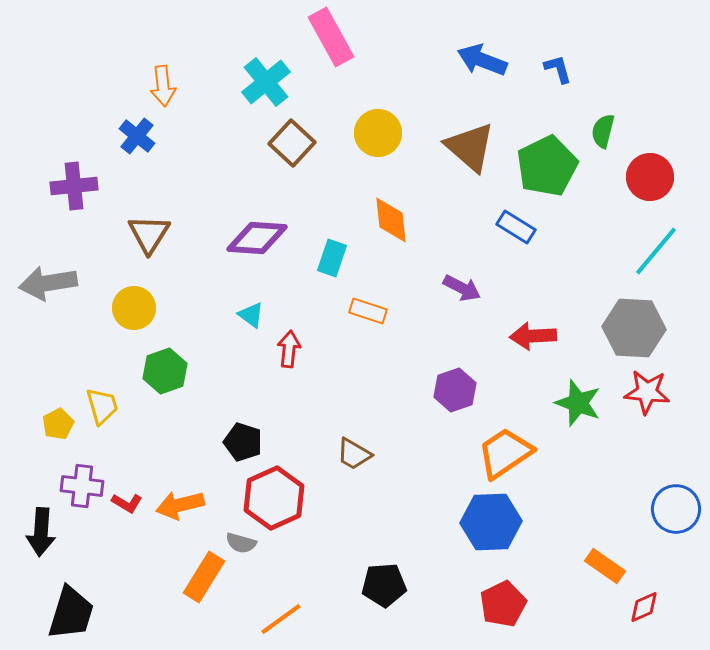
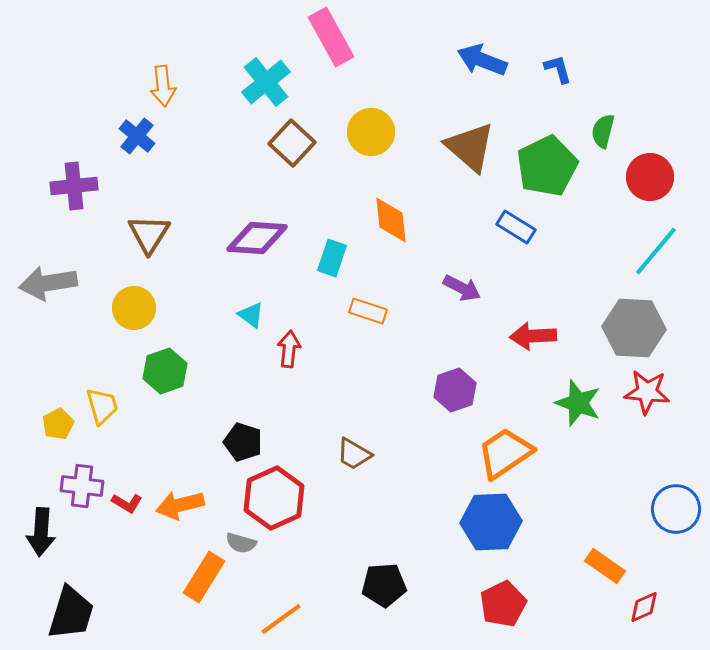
yellow circle at (378, 133): moved 7 px left, 1 px up
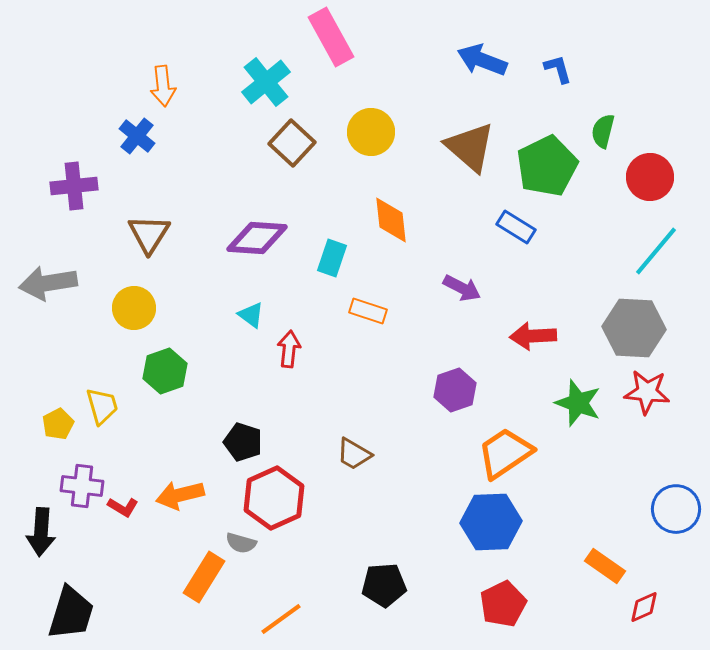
red L-shape at (127, 503): moved 4 px left, 4 px down
orange arrow at (180, 505): moved 10 px up
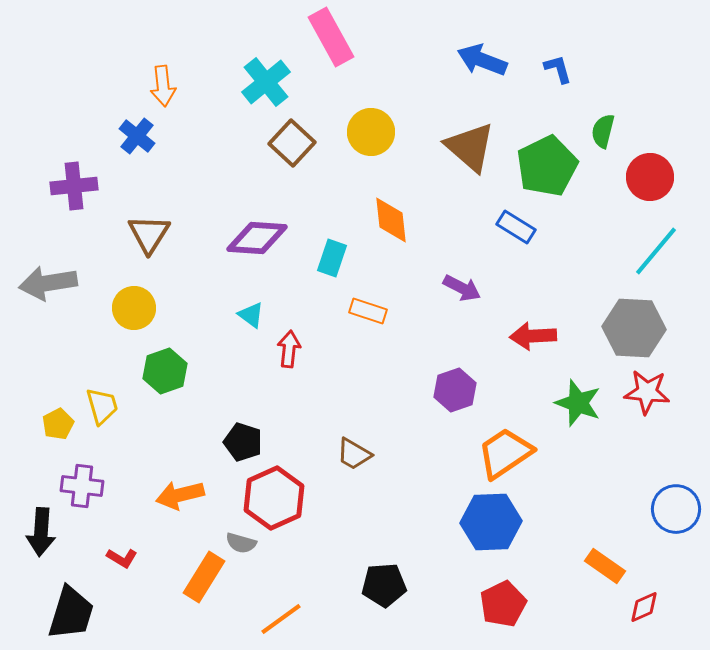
red L-shape at (123, 507): moved 1 px left, 51 px down
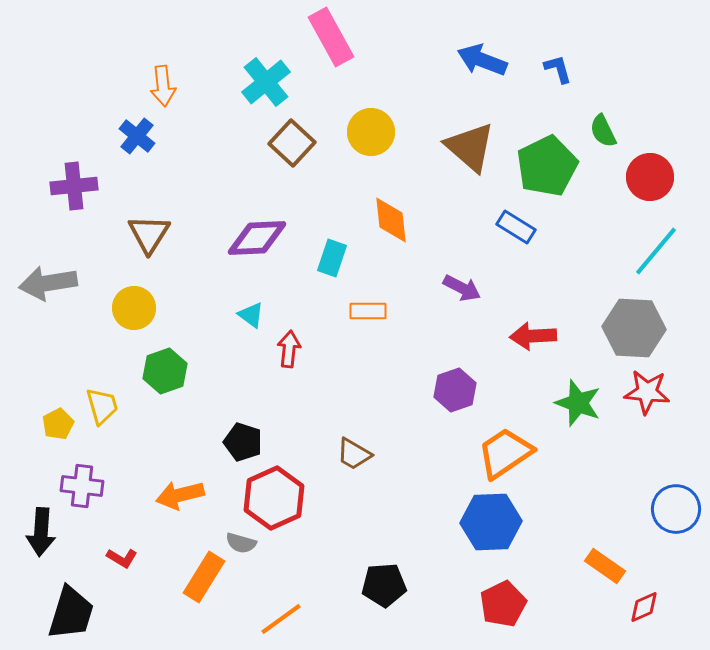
green semicircle at (603, 131): rotated 40 degrees counterclockwise
purple diamond at (257, 238): rotated 6 degrees counterclockwise
orange rectangle at (368, 311): rotated 18 degrees counterclockwise
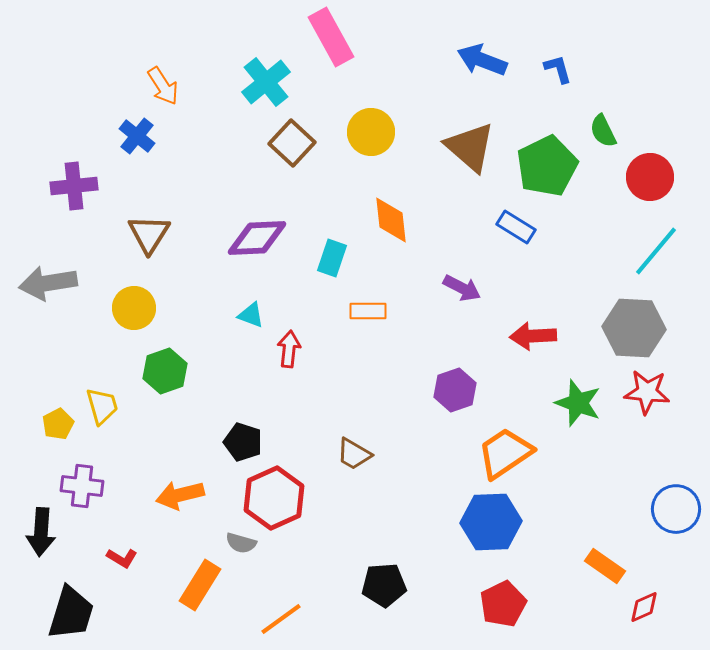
orange arrow at (163, 86): rotated 27 degrees counterclockwise
cyan triangle at (251, 315): rotated 16 degrees counterclockwise
orange rectangle at (204, 577): moved 4 px left, 8 px down
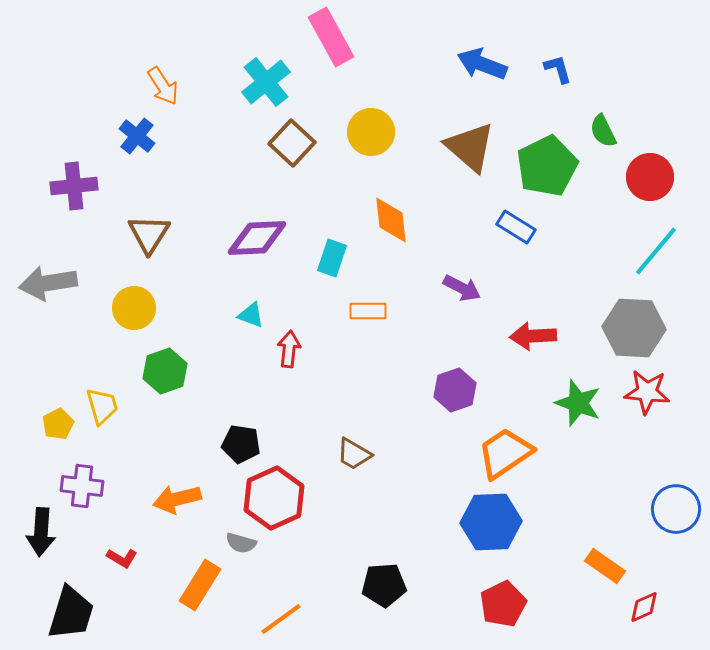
blue arrow at (482, 60): moved 4 px down
black pentagon at (243, 442): moved 2 px left, 2 px down; rotated 9 degrees counterclockwise
orange arrow at (180, 495): moved 3 px left, 4 px down
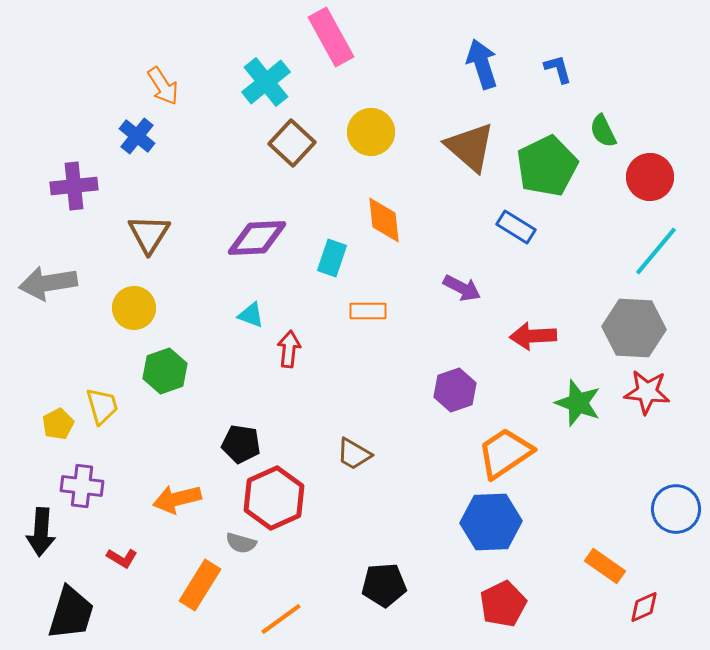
blue arrow at (482, 64): rotated 51 degrees clockwise
orange diamond at (391, 220): moved 7 px left
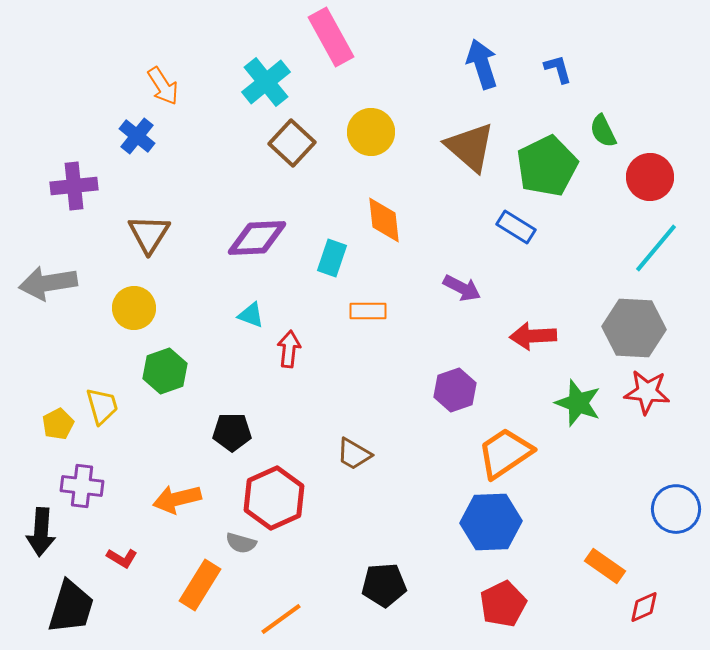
cyan line at (656, 251): moved 3 px up
black pentagon at (241, 444): moved 9 px left, 12 px up; rotated 9 degrees counterclockwise
black trapezoid at (71, 613): moved 6 px up
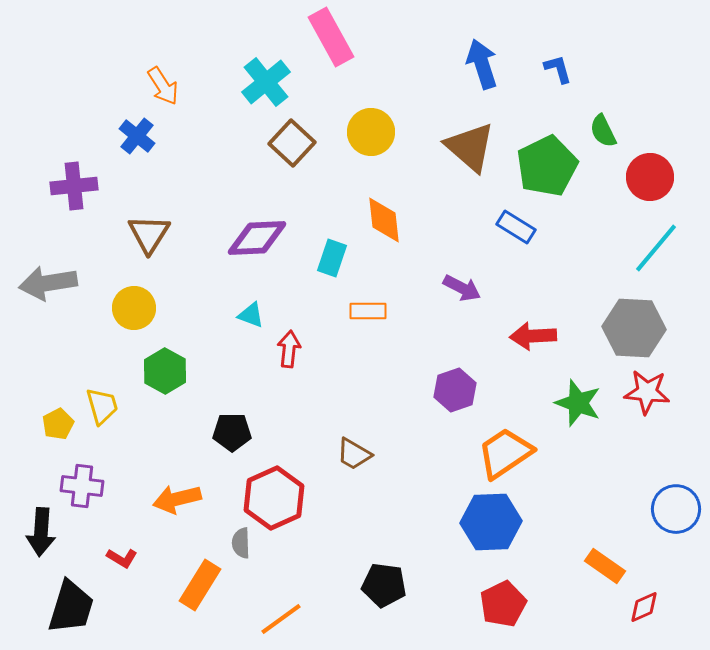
green hexagon at (165, 371): rotated 12 degrees counterclockwise
gray semicircle at (241, 543): rotated 72 degrees clockwise
black pentagon at (384, 585): rotated 12 degrees clockwise
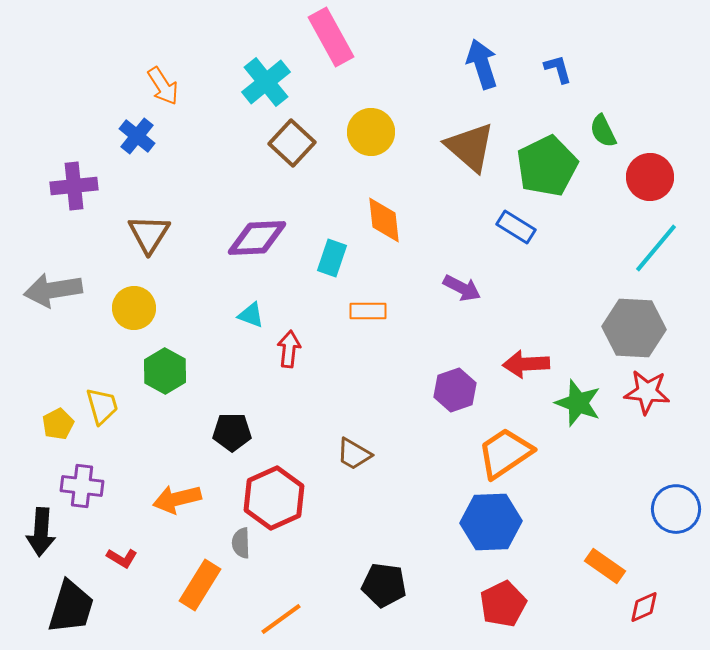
gray arrow at (48, 283): moved 5 px right, 7 px down
red arrow at (533, 336): moved 7 px left, 28 px down
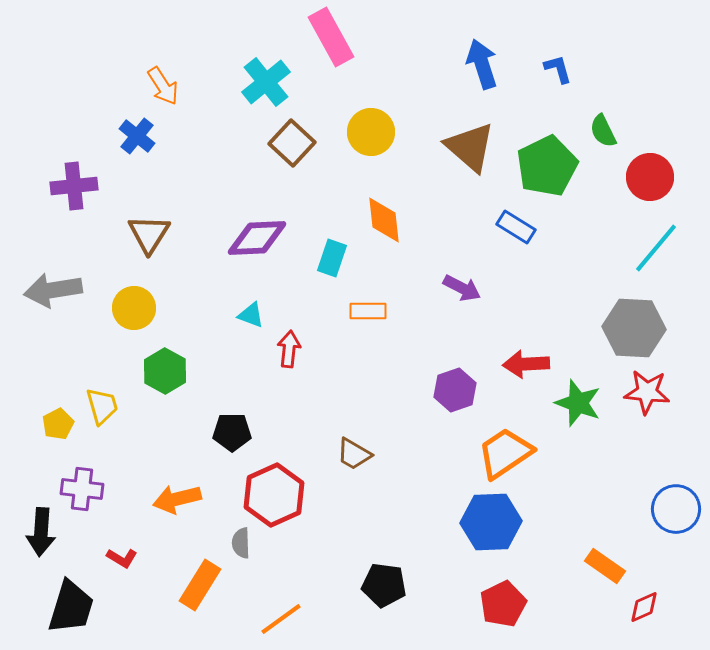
purple cross at (82, 486): moved 3 px down
red hexagon at (274, 498): moved 3 px up
